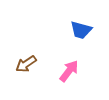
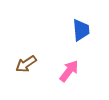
blue trapezoid: rotated 110 degrees counterclockwise
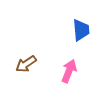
pink arrow: rotated 15 degrees counterclockwise
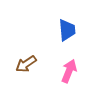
blue trapezoid: moved 14 px left
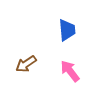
pink arrow: moved 1 px right; rotated 60 degrees counterclockwise
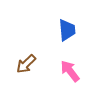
brown arrow: rotated 10 degrees counterclockwise
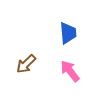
blue trapezoid: moved 1 px right, 3 px down
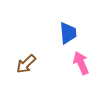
pink arrow: moved 11 px right, 8 px up; rotated 15 degrees clockwise
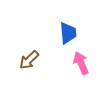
brown arrow: moved 3 px right, 4 px up
